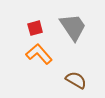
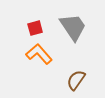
brown semicircle: rotated 85 degrees counterclockwise
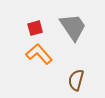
brown semicircle: rotated 20 degrees counterclockwise
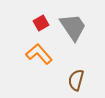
red square: moved 6 px right, 5 px up; rotated 14 degrees counterclockwise
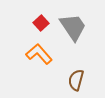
red square: rotated 14 degrees counterclockwise
